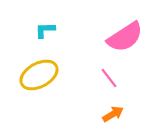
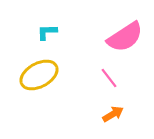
cyan L-shape: moved 2 px right, 2 px down
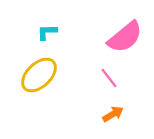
pink semicircle: rotated 6 degrees counterclockwise
yellow ellipse: rotated 15 degrees counterclockwise
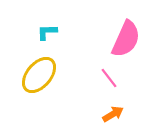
pink semicircle: moved 1 px right, 2 px down; rotated 27 degrees counterclockwise
yellow ellipse: rotated 6 degrees counterclockwise
